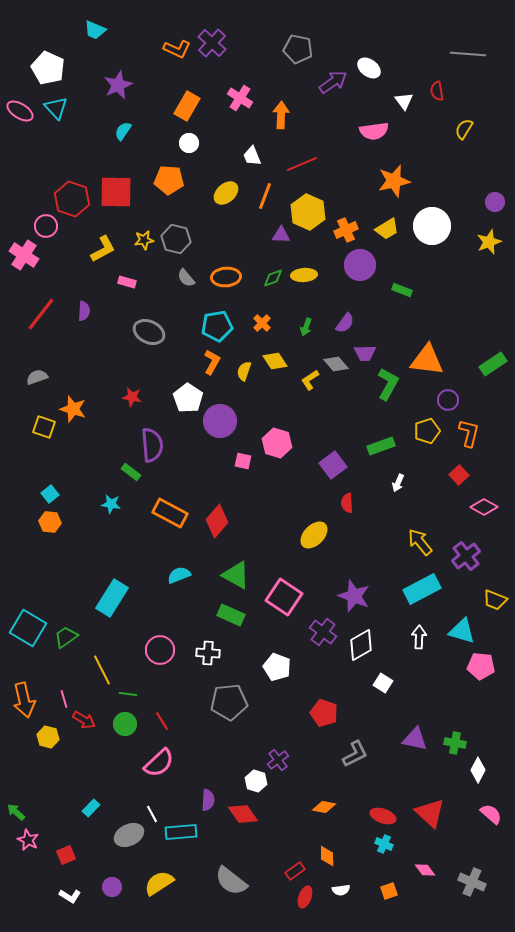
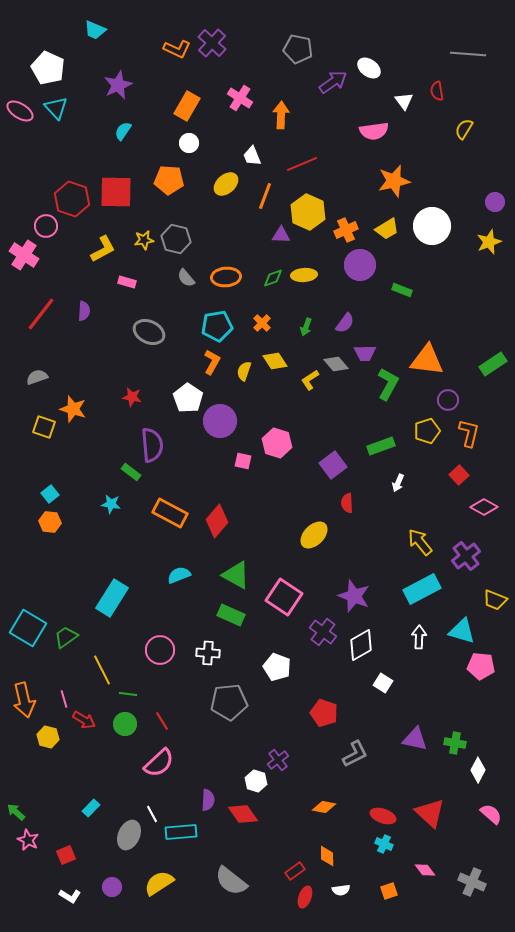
yellow ellipse at (226, 193): moved 9 px up
gray ellipse at (129, 835): rotated 40 degrees counterclockwise
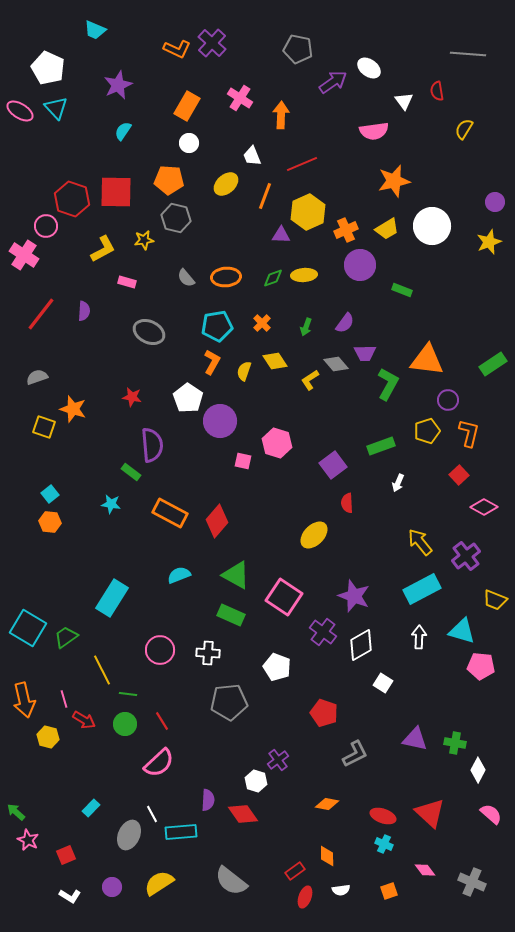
yellow hexagon at (308, 212): rotated 12 degrees clockwise
gray hexagon at (176, 239): moved 21 px up
orange diamond at (324, 807): moved 3 px right, 3 px up
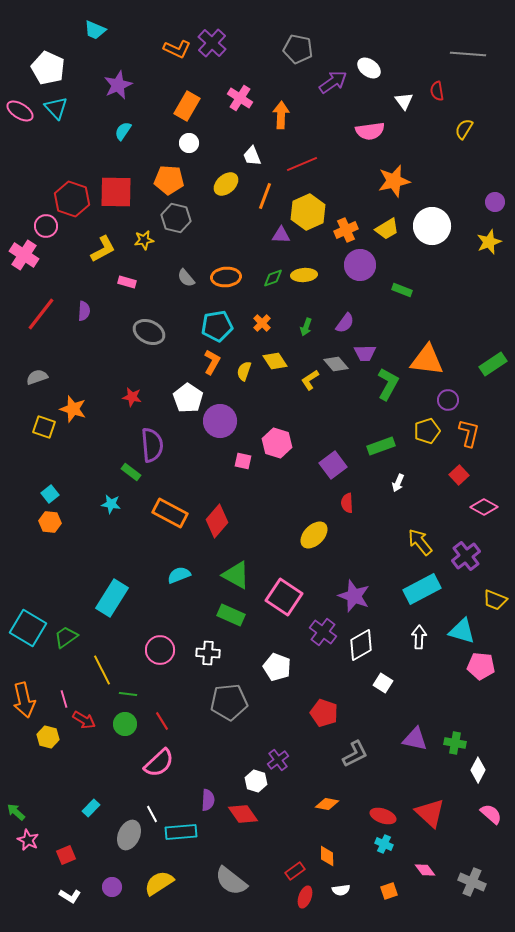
pink semicircle at (374, 131): moved 4 px left
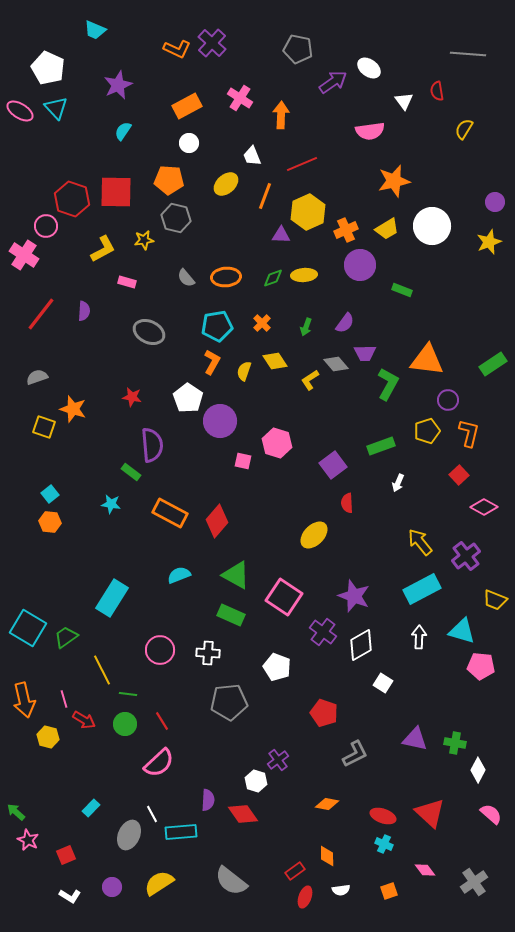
orange rectangle at (187, 106): rotated 32 degrees clockwise
gray cross at (472, 882): moved 2 px right; rotated 32 degrees clockwise
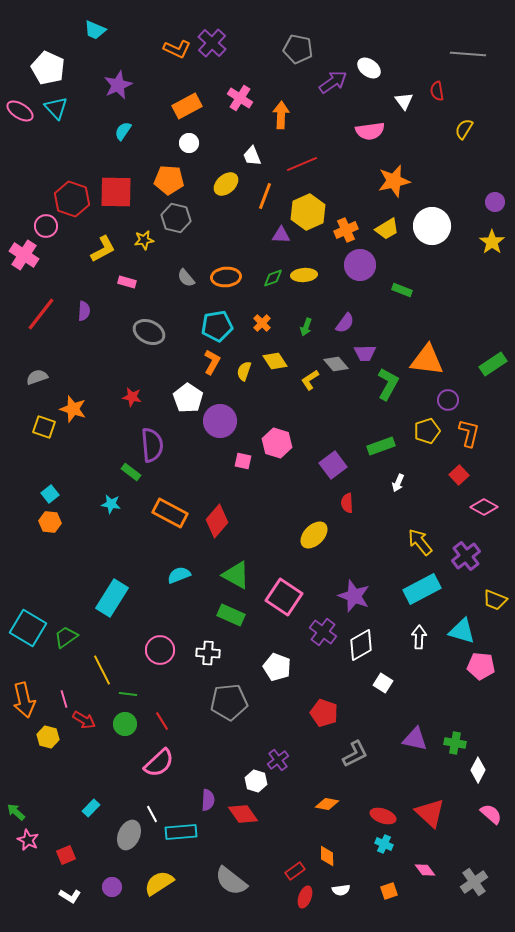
yellow star at (489, 242): moved 3 px right; rotated 15 degrees counterclockwise
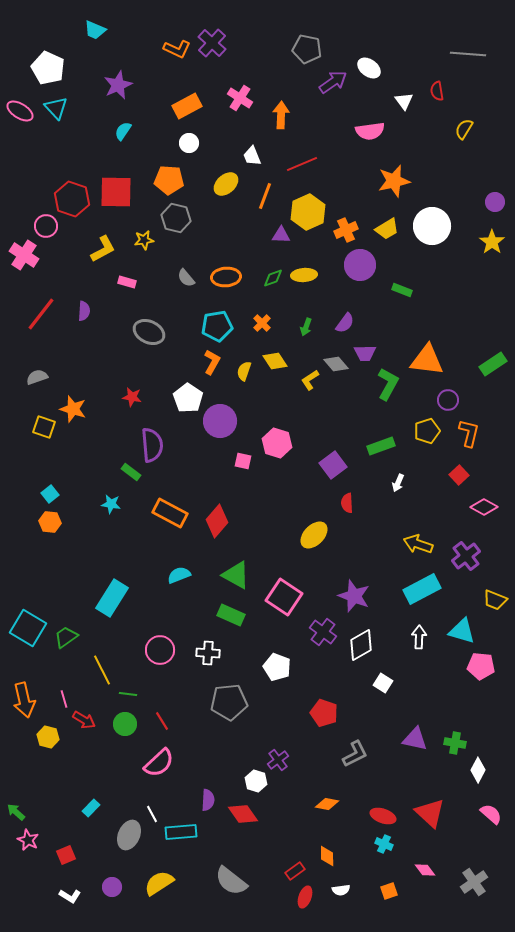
gray pentagon at (298, 49): moved 9 px right
yellow arrow at (420, 542): moved 2 px left, 2 px down; rotated 32 degrees counterclockwise
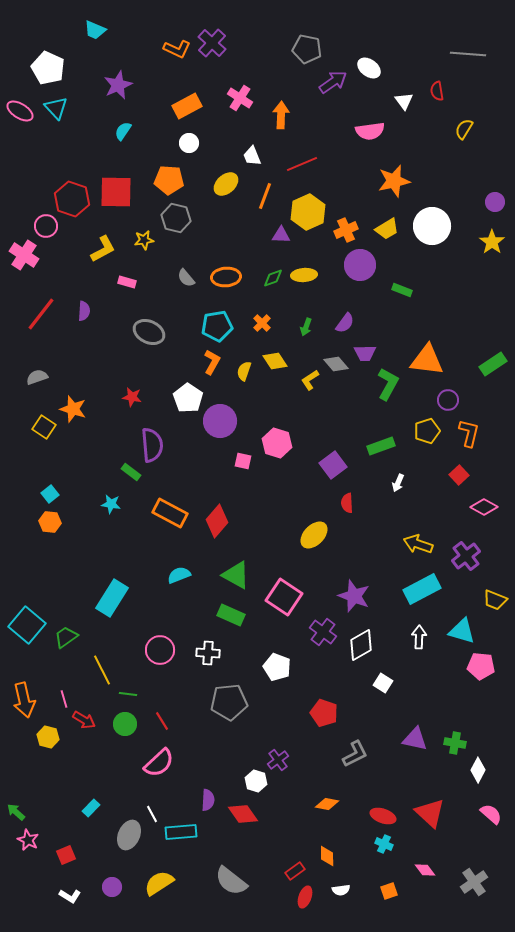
yellow square at (44, 427): rotated 15 degrees clockwise
cyan square at (28, 628): moved 1 px left, 3 px up; rotated 9 degrees clockwise
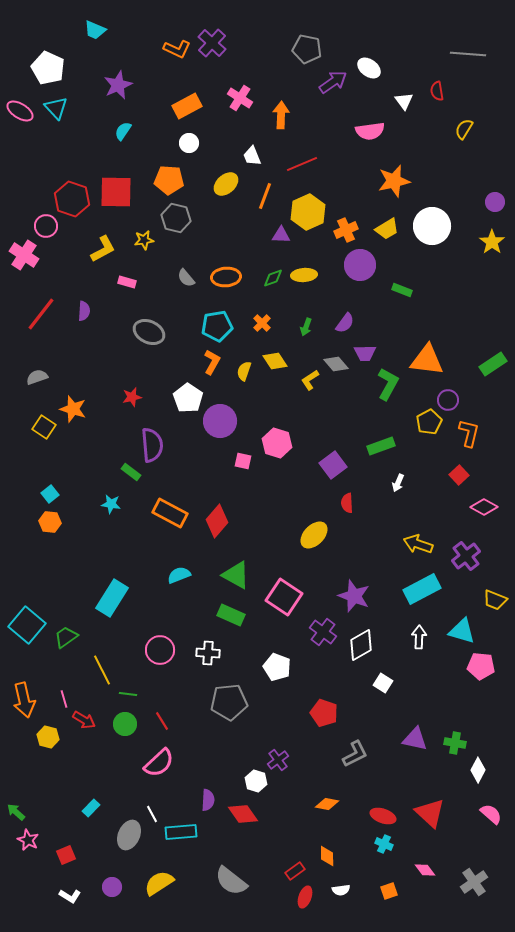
red star at (132, 397): rotated 24 degrees counterclockwise
yellow pentagon at (427, 431): moved 2 px right, 9 px up; rotated 10 degrees counterclockwise
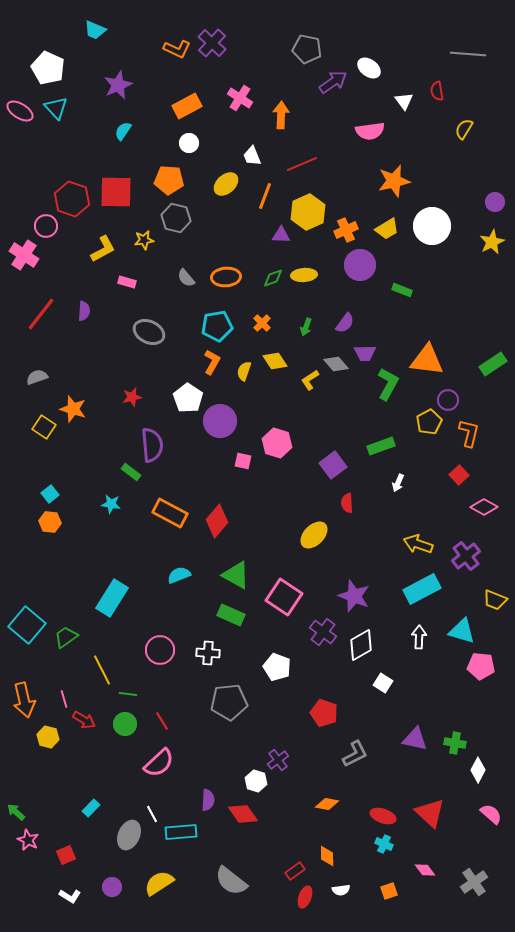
yellow star at (492, 242): rotated 10 degrees clockwise
